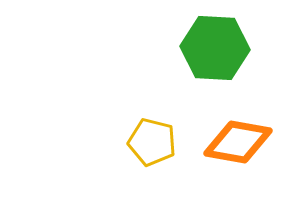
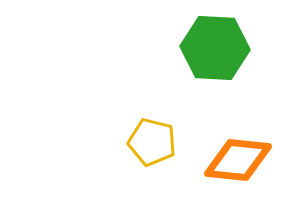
orange diamond: moved 18 px down; rotated 4 degrees counterclockwise
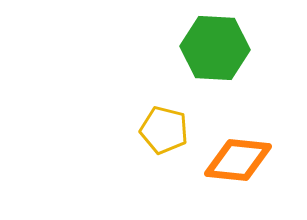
yellow pentagon: moved 12 px right, 12 px up
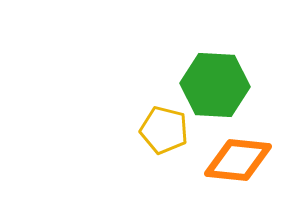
green hexagon: moved 37 px down
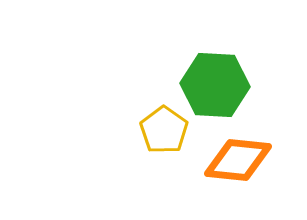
yellow pentagon: rotated 21 degrees clockwise
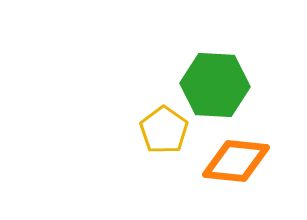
orange diamond: moved 2 px left, 1 px down
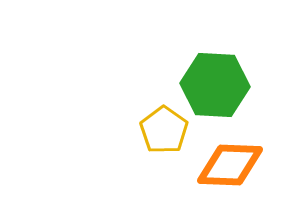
orange diamond: moved 6 px left, 4 px down; rotated 4 degrees counterclockwise
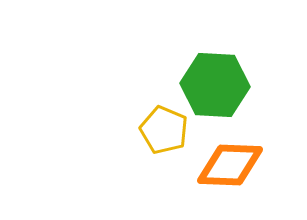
yellow pentagon: rotated 12 degrees counterclockwise
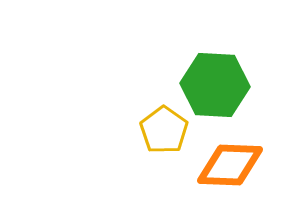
yellow pentagon: rotated 12 degrees clockwise
